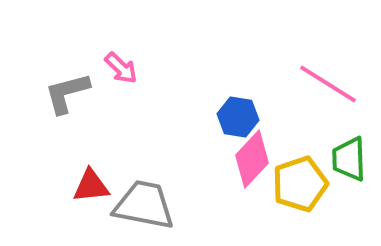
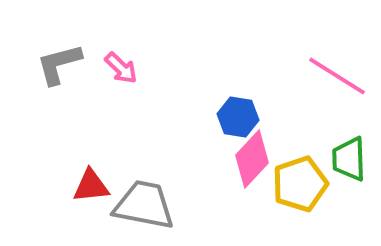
pink line: moved 9 px right, 8 px up
gray L-shape: moved 8 px left, 29 px up
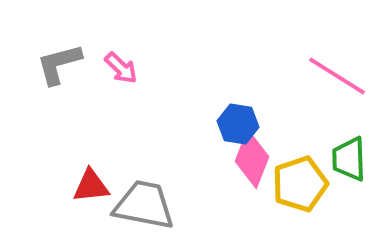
blue hexagon: moved 7 px down
pink diamond: rotated 22 degrees counterclockwise
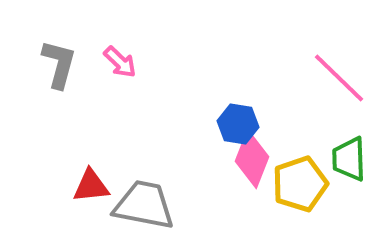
gray L-shape: rotated 120 degrees clockwise
pink arrow: moved 1 px left, 6 px up
pink line: moved 2 px right, 2 px down; rotated 12 degrees clockwise
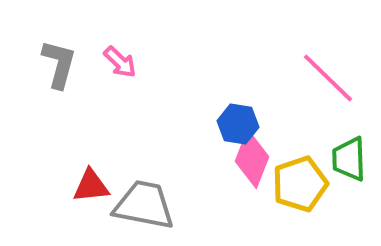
pink line: moved 11 px left
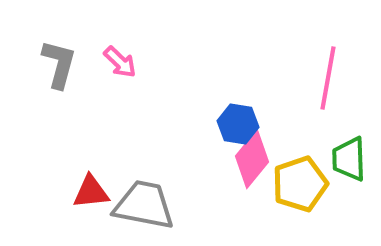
pink line: rotated 56 degrees clockwise
pink diamond: rotated 18 degrees clockwise
red triangle: moved 6 px down
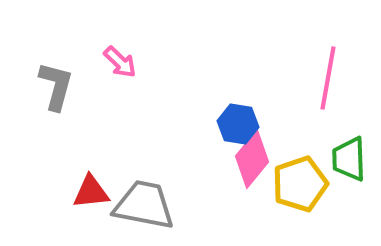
gray L-shape: moved 3 px left, 22 px down
